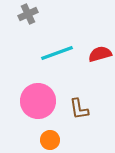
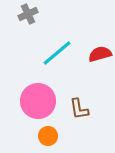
cyan line: rotated 20 degrees counterclockwise
orange circle: moved 2 px left, 4 px up
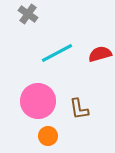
gray cross: rotated 30 degrees counterclockwise
cyan line: rotated 12 degrees clockwise
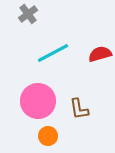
gray cross: rotated 18 degrees clockwise
cyan line: moved 4 px left
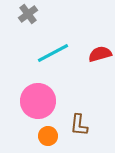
brown L-shape: moved 16 px down; rotated 15 degrees clockwise
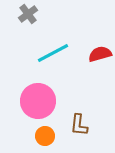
orange circle: moved 3 px left
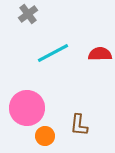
red semicircle: rotated 15 degrees clockwise
pink circle: moved 11 px left, 7 px down
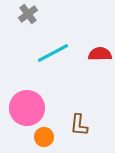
orange circle: moved 1 px left, 1 px down
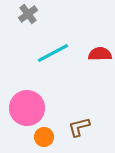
brown L-shape: moved 2 px down; rotated 70 degrees clockwise
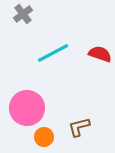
gray cross: moved 5 px left
red semicircle: rotated 20 degrees clockwise
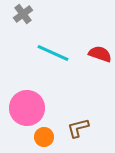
cyan line: rotated 52 degrees clockwise
brown L-shape: moved 1 px left, 1 px down
